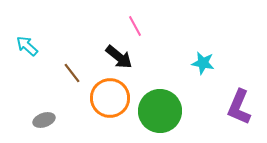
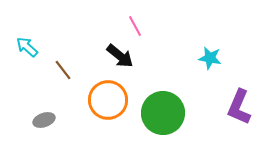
cyan arrow: moved 1 px down
black arrow: moved 1 px right, 1 px up
cyan star: moved 7 px right, 5 px up
brown line: moved 9 px left, 3 px up
orange circle: moved 2 px left, 2 px down
green circle: moved 3 px right, 2 px down
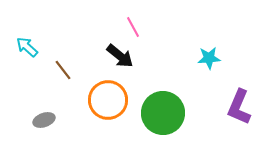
pink line: moved 2 px left, 1 px down
cyan star: moved 1 px left; rotated 15 degrees counterclockwise
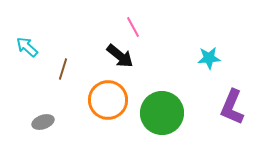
brown line: moved 1 px up; rotated 55 degrees clockwise
purple L-shape: moved 7 px left
green circle: moved 1 px left
gray ellipse: moved 1 px left, 2 px down
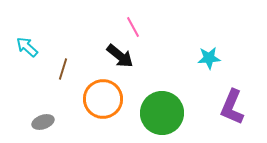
orange circle: moved 5 px left, 1 px up
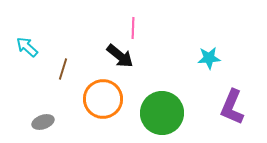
pink line: moved 1 px down; rotated 30 degrees clockwise
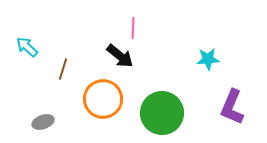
cyan star: moved 1 px left, 1 px down
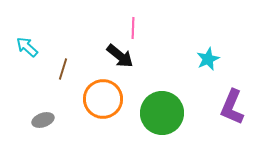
cyan star: rotated 20 degrees counterclockwise
gray ellipse: moved 2 px up
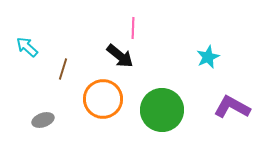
cyan star: moved 2 px up
purple L-shape: rotated 96 degrees clockwise
green circle: moved 3 px up
